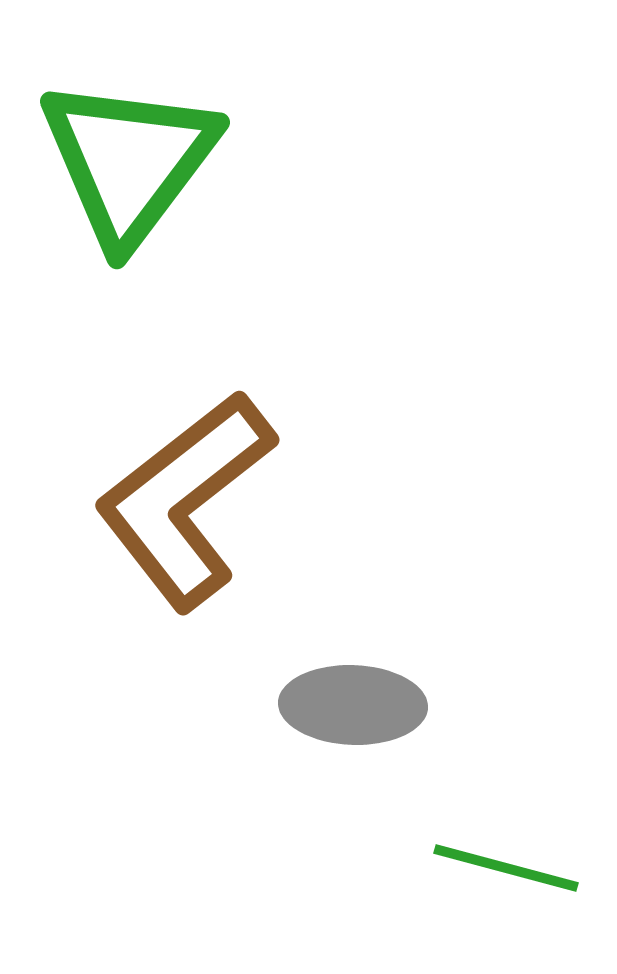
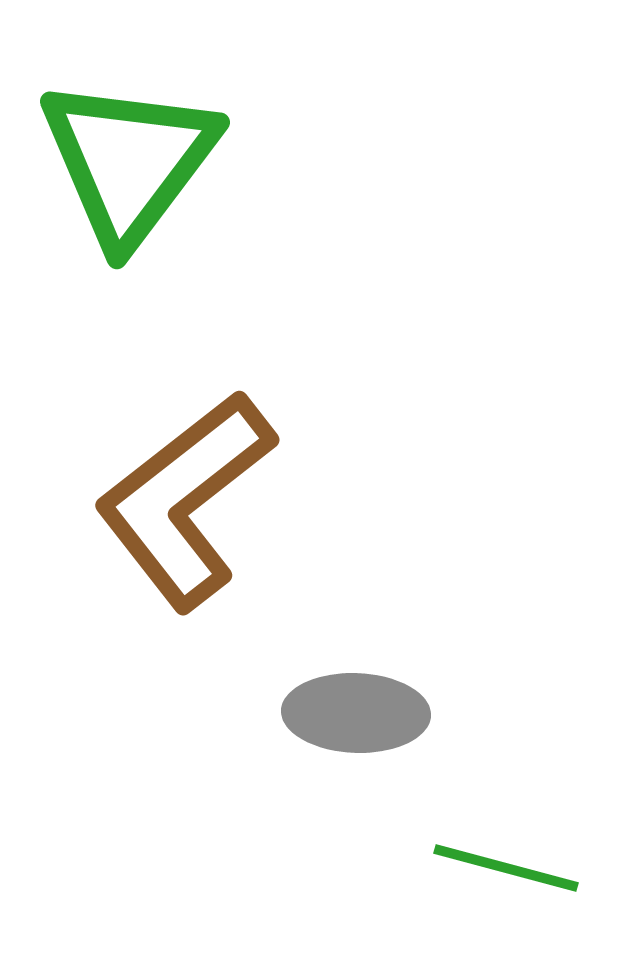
gray ellipse: moved 3 px right, 8 px down
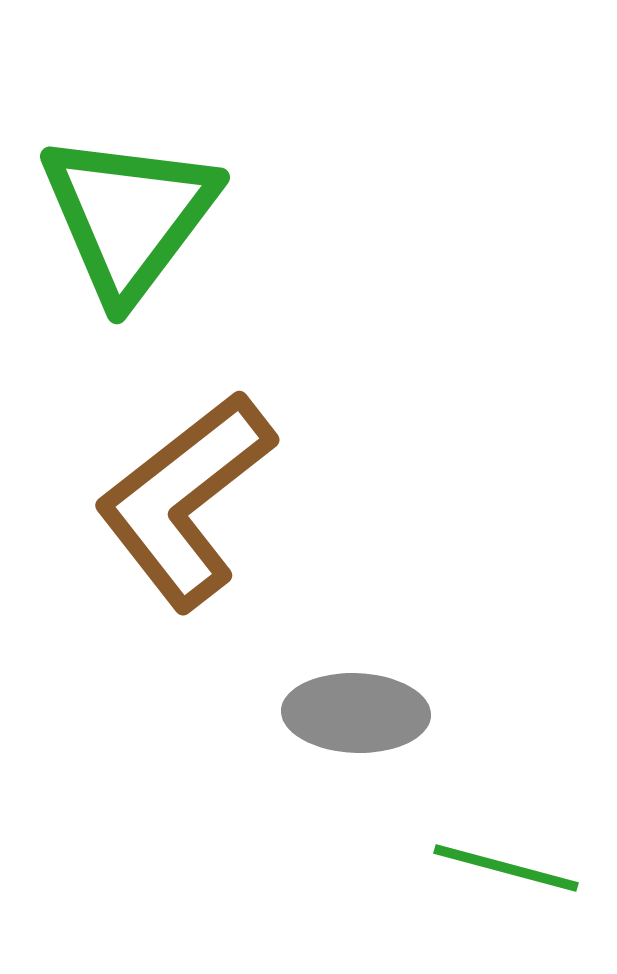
green triangle: moved 55 px down
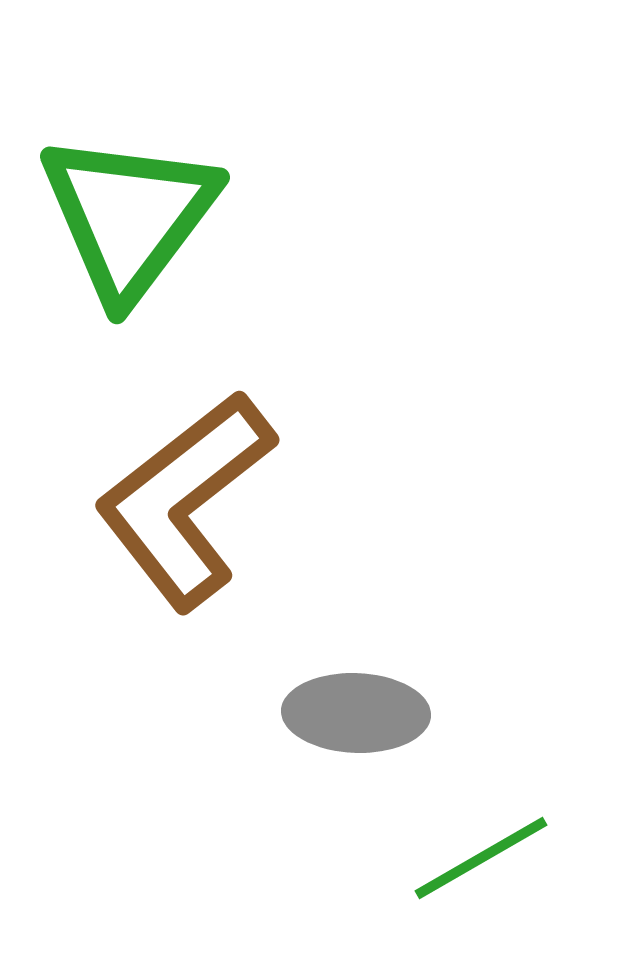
green line: moved 25 px left, 10 px up; rotated 45 degrees counterclockwise
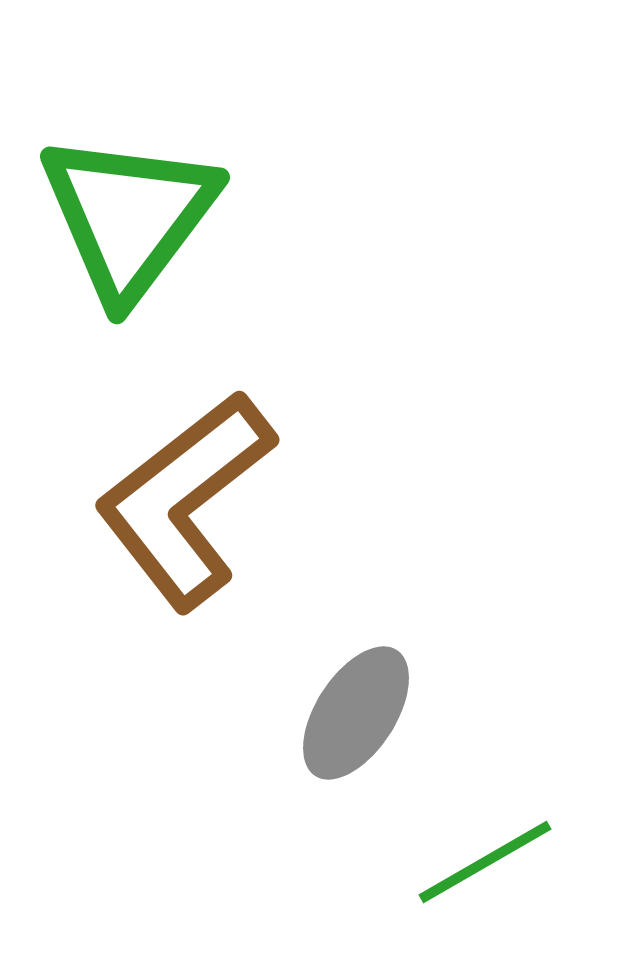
gray ellipse: rotated 59 degrees counterclockwise
green line: moved 4 px right, 4 px down
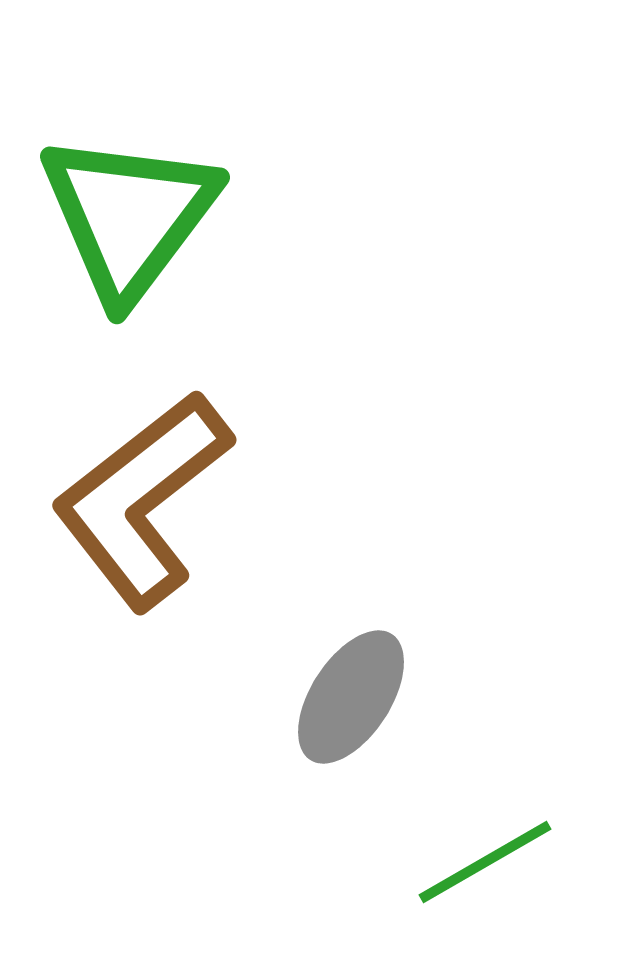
brown L-shape: moved 43 px left
gray ellipse: moved 5 px left, 16 px up
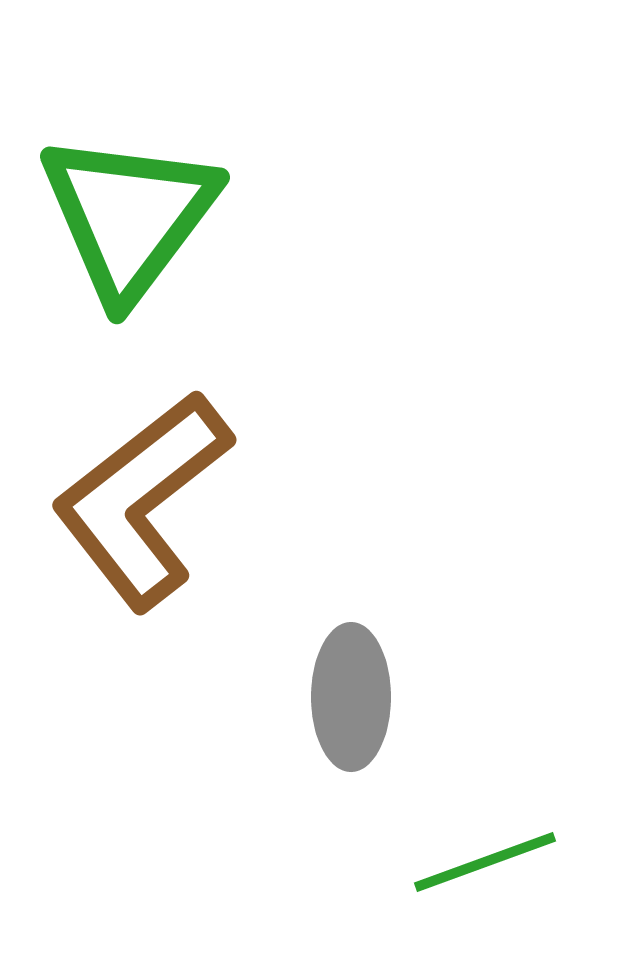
gray ellipse: rotated 33 degrees counterclockwise
green line: rotated 10 degrees clockwise
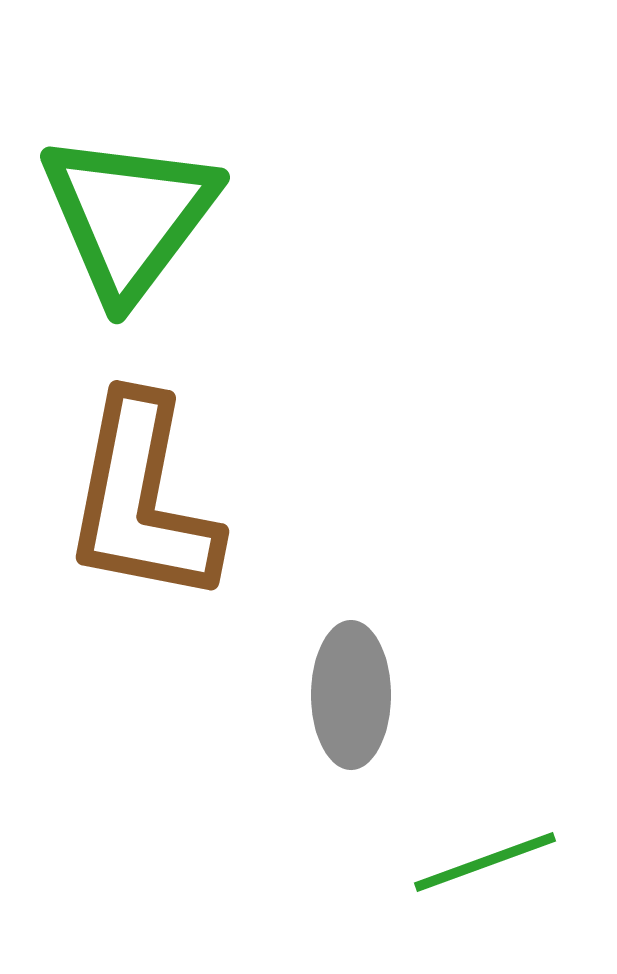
brown L-shape: rotated 41 degrees counterclockwise
gray ellipse: moved 2 px up
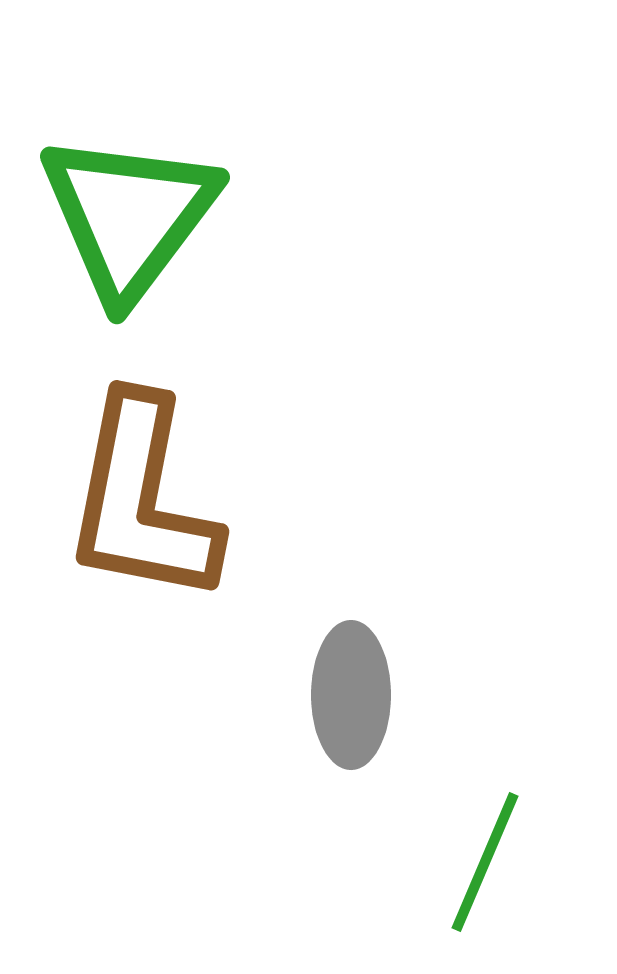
green line: rotated 47 degrees counterclockwise
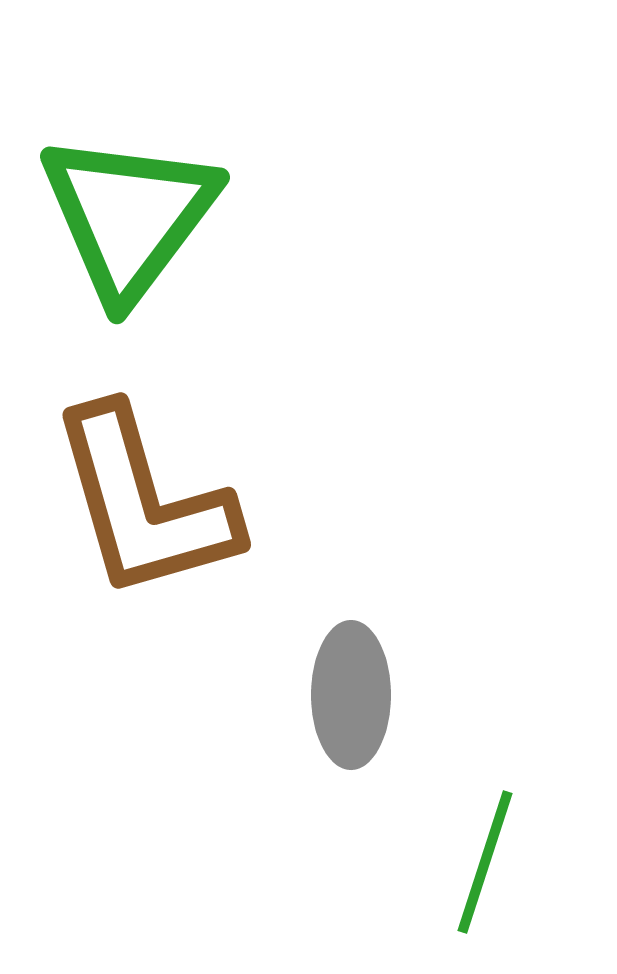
brown L-shape: moved 2 px right, 3 px down; rotated 27 degrees counterclockwise
green line: rotated 5 degrees counterclockwise
